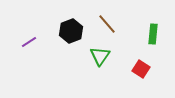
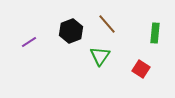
green rectangle: moved 2 px right, 1 px up
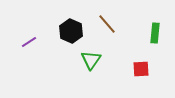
black hexagon: rotated 15 degrees counterclockwise
green triangle: moved 9 px left, 4 px down
red square: rotated 36 degrees counterclockwise
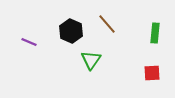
purple line: rotated 56 degrees clockwise
red square: moved 11 px right, 4 px down
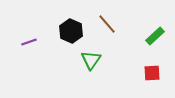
green rectangle: moved 3 px down; rotated 42 degrees clockwise
purple line: rotated 42 degrees counterclockwise
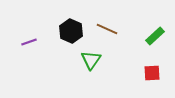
brown line: moved 5 px down; rotated 25 degrees counterclockwise
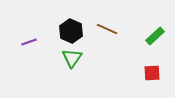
green triangle: moved 19 px left, 2 px up
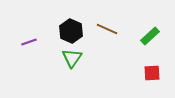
green rectangle: moved 5 px left
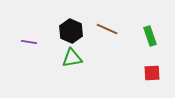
green rectangle: rotated 66 degrees counterclockwise
purple line: rotated 28 degrees clockwise
green triangle: rotated 45 degrees clockwise
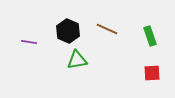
black hexagon: moved 3 px left
green triangle: moved 5 px right, 2 px down
